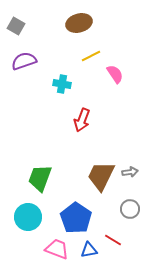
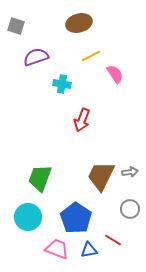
gray square: rotated 12 degrees counterclockwise
purple semicircle: moved 12 px right, 4 px up
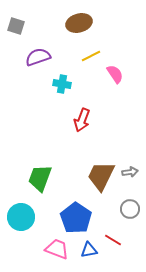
purple semicircle: moved 2 px right
cyan circle: moved 7 px left
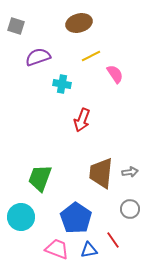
brown trapezoid: moved 3 px up; rotated 20 degrees counterclockwise
red line: rotated 24 degrees clockwise
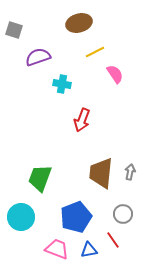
gray square: moved 2 px left, 4 px down
yellow line: moved 4 px right, 4 px up
gray arrow: rotated 70 degrees counterclockwise
gray circle: moved 7 px left, 5 px down
blue pentagon: moved 1 px up; rotated 16 degrees clockwise
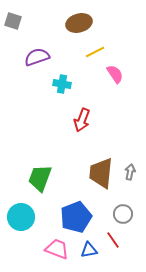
gray square: moved 1 px left, 9 px up
purple semicircle: moved 1 px left
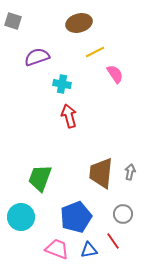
red arrow: moved 13 px left, 4 px up; rotated 145 degrees clockwise
red line: moved 1 px down
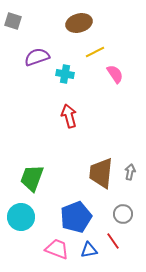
cyan cross: moved 3 px right, 10 px up
green trapezoid: moved 8 px left
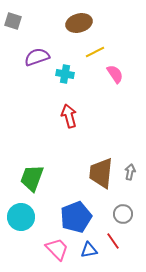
pink trapezoid: rotated 25 degrees clockwise
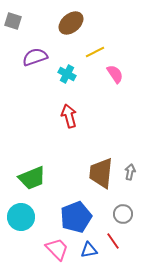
brown ellipse: moved 8 px left; rotated 25 degrees counterclockwise
purple semicircle: moved 2 px left
cyan cross: moved 2 px right; rotated 18 degrees clockwise
green trapezoid: rotated 132 degrees counterclockwise
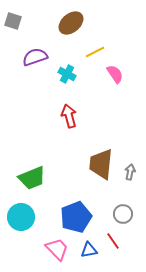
brown trapezoid: moved 9 px up
